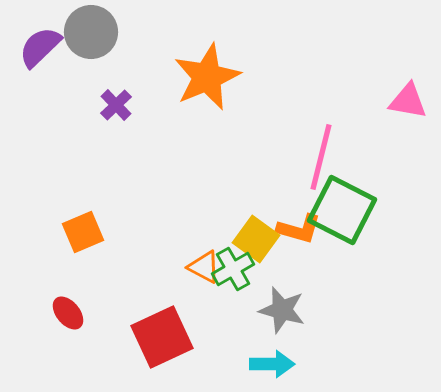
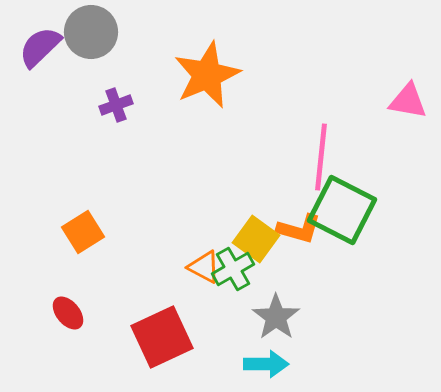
orange star: moved 2 px up
purple cross: rotated 24 degrees clockwise
pink line: rotated 8 degrees counterclockwise
orange square: rotated 9 degrees counterclockwise
gray star: moved 6 px left, 7 px down; rotated 21 degrees clockwise
cyan arrow: moved 6 px left
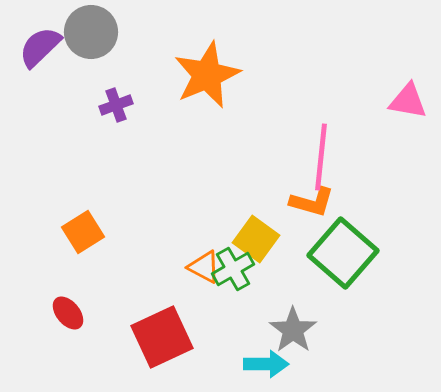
green square: moved 1 px right, 43 px down; rotated 14 degrees clockwise
orange L-shape: moved 13 px right, 27 px up
gray star: moved 17 px right, 13 px down
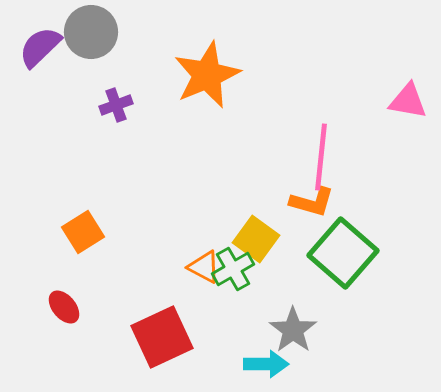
red ellipse: moved 4 px left, 6 px up
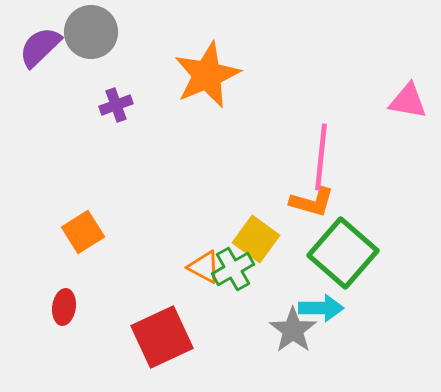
red ellipse: rotated 48 degrees clockwise
cyan arrow: moved 55 px right, 56 px up
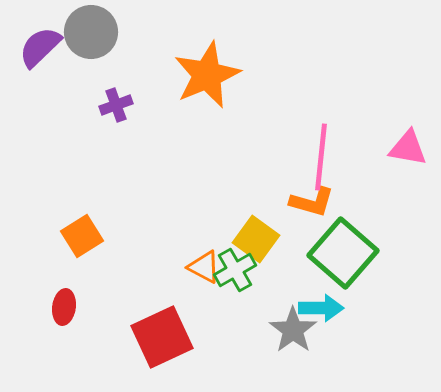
pink triangle: moved 47 px down
orange square: moved 1 px left, 4 px down
green cross: moved 2 px right, 1 px down
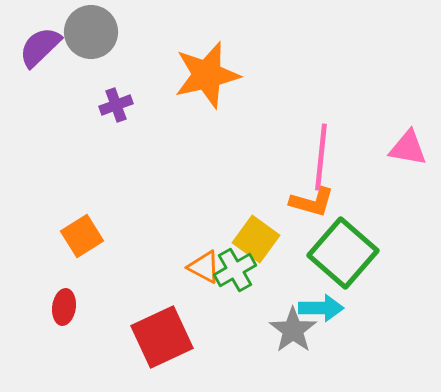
orange star: rotated 10 degrees clockwise
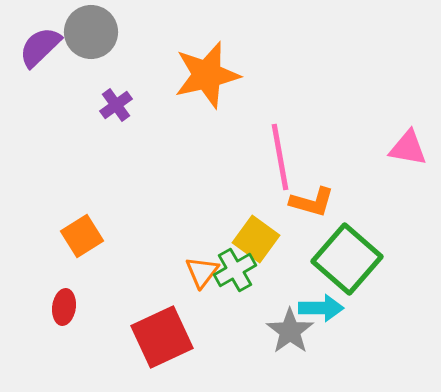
purple cross: rotated 16 degrees counterclockwise
pink line: moved 41 px left; rotated 16 degrees counterclockwise
green square: moved 4 px right, 6 px down
orange triangle: moved 2 px left, 5 px down; rotated 39 degrees clockwise
gray star: moved 3 px left, 1 px down
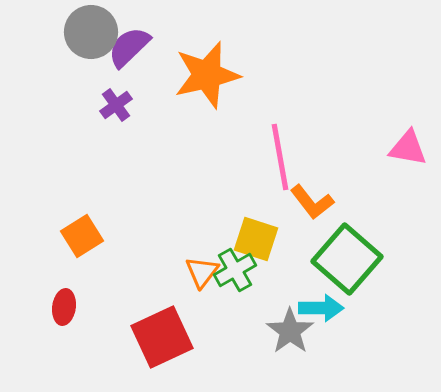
purple semicircle: moved 89 px right
orange L-shape: rotated 36 degrees clockwise
yellow square: rotated 18 degrees counterclockwise
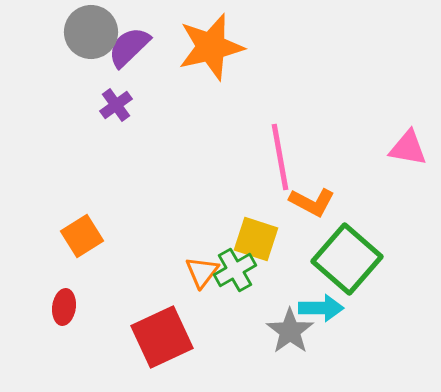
orange star: moved 4 px right, 28 px up
orange L-shape: rotated 24 degrees counterclockwise
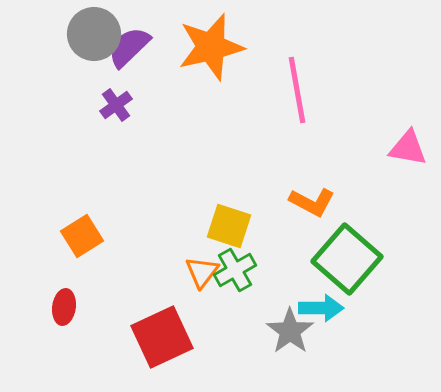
gray circle: moved 3 px right, 2 px down
pink line: moved 17 px right, 67 px up
yellow square: moved 27 px left, 13 px up
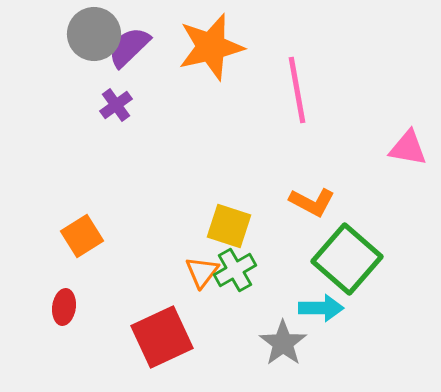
gray star: moved 7 px left, 12 px down
